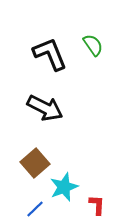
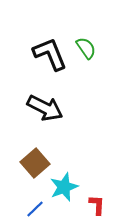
green semicircle: moved 7 px left, 3 px down
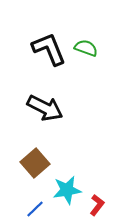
green semicircle: rotated 35 degrees counterclockwise
black L-shape: moved 1 px left, 5 px up
cyan star: moved 3 px right, 3 px down; rotated 12 degrees clockwise
red L-shape: rotated 35 degrees clockwise
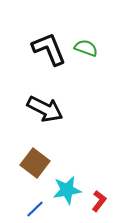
black arrow: moved 1 px down
brown square: rotated 12 degrees counterclockwise
red L-shape: moved 2 px right, 4 px up
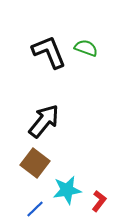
black L-shape: moved 3 px down
black arrow: moved 1 px left, 12 px down; rotated 78 degrees counterclockwise
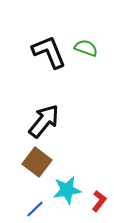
brown square: moved 2 px right, 1 px up
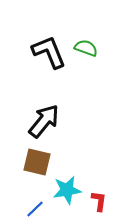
brown square: rotated 24 degrees counterclockwise
red L-shape: rotated 30 degrees counterclockwise
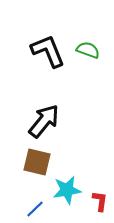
green semicircle: moved 2 px right, 2 px down
black L-shape: moved 1 px left, 1 px up
red L-shape: moved 1 px right
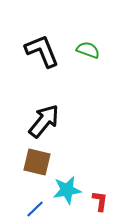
black L-shape: moved 6 px left
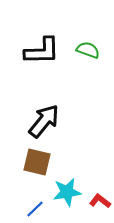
black L-shape: rotated 111 degrees clockwise
cyan star: moved 2 px down
red L-shape: rotated 60 degrees counterclockwise
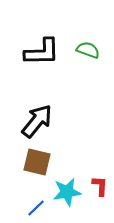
black L-shape: moved 1 px down
black arrow: moved 7 px left
red L-shape: moved 15 px up; rotated 55 degrees clockwise
blue line: moved 1 px right, 1 px up
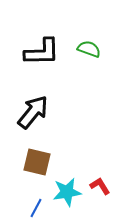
green semicircle: moved 1 px right, 1 px up
black arrow: moved 4 px left, 9 px up
red L-shape: rotated 35 degrees counterclockwise
blue line: rotated 18 degrees counterclockwise
